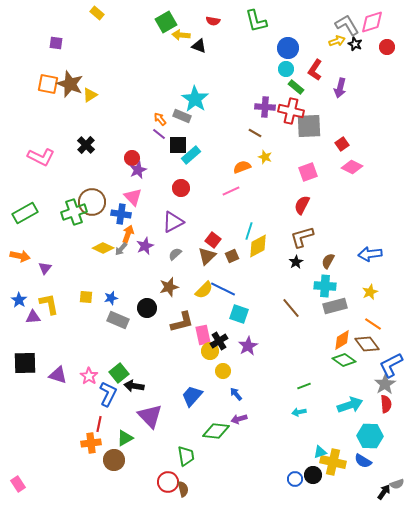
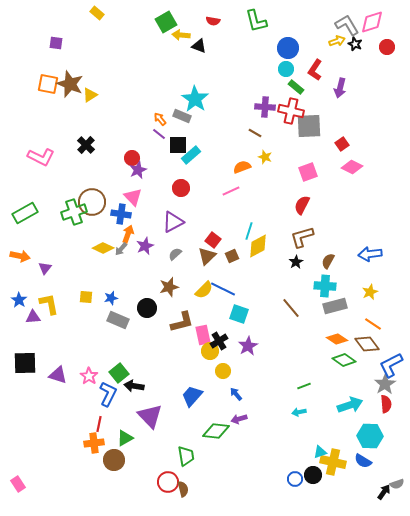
orange diamond at (342, 340): moved 5 px left, 1 px up; rotated 65 degrees clockwise
orange cross at (91, 443): moved 3 px right
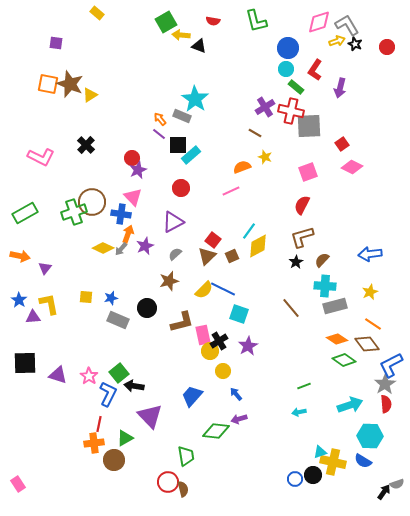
pink diamond at (372, 22): moved 53 px left
purple cross at (265, 107): rotated 36 degrees counterclockwise
cyan line at (249, 231): rotated 18 degrees clockwise
brown semicircle at (328, 261): moved 6 px left, 1 px up; rotated 14 degrees clockwise
brown star at (169, 287): moved 6 px up
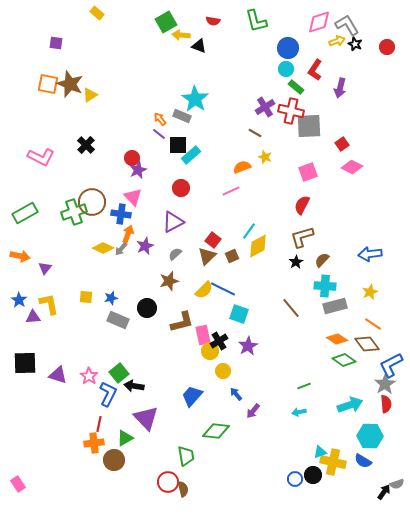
purple triangle at (150, 416): moved 4 px left, 2 px down
purple arrow at (239, 419): moved 14 px right, 8 px up; rotated 35 degrees counterclockwise
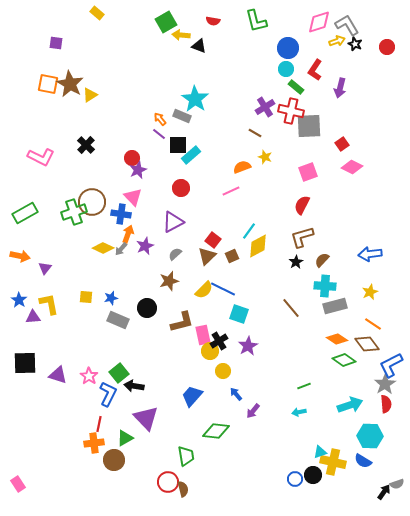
brown star at (70, 84): rotated 8 degrees clockwise
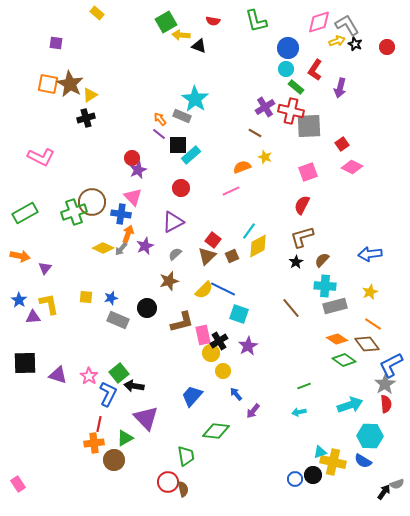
black cross at (86, 145): moved 27 px up; rotated 30 degrees clockwise
yellow circle at (210, 351): moved 1 px right, 2 px down
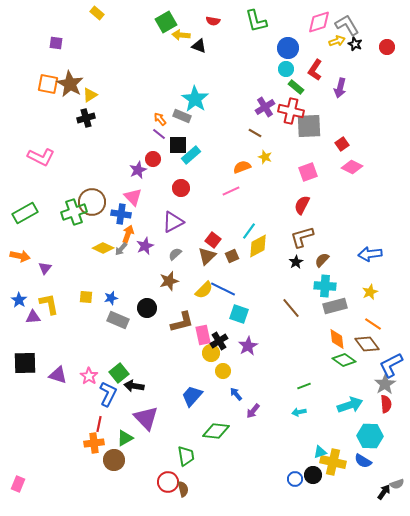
red circle at (132, 158): moved 21 px right, 1 px down
orange diamond at (337, 339): rotated 50 degrees clockwise
pink rectangle at (18, 484): rotated 56 degrees clockwise
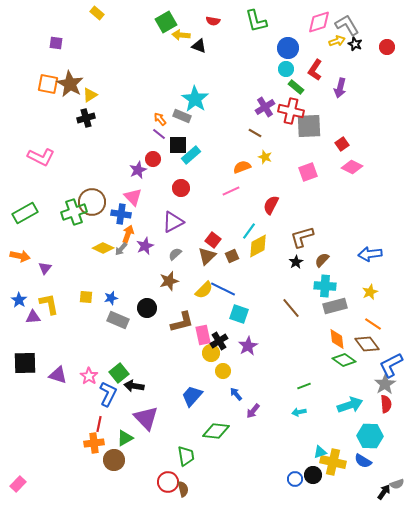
red semicircle at (302, 205): moved 31 px left
pink rectangle at (18, 484): rotated 21 degrees clockwise
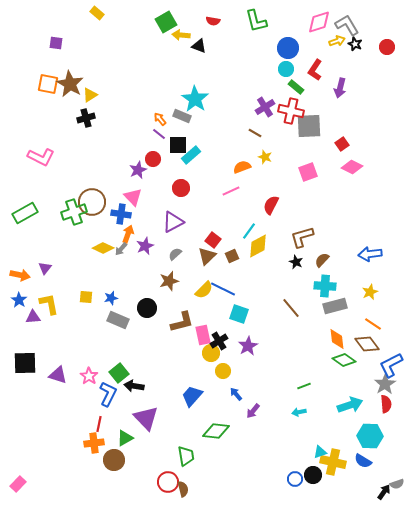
orange arrow at (20, 256): moved 19 px down
black star at (296, 262): rotated 16 degrees counterclockwise
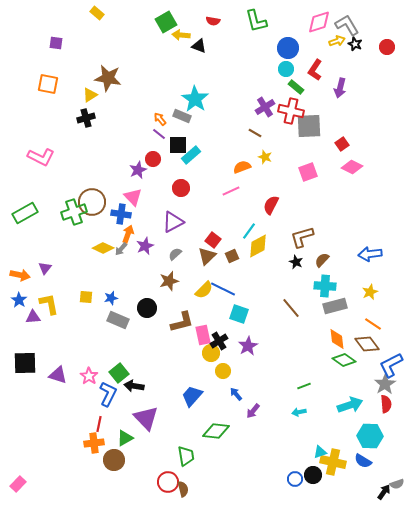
brown star at (70, 84): moved 38 px right, 6 px up; rotated 20 degrees counterclockwise
